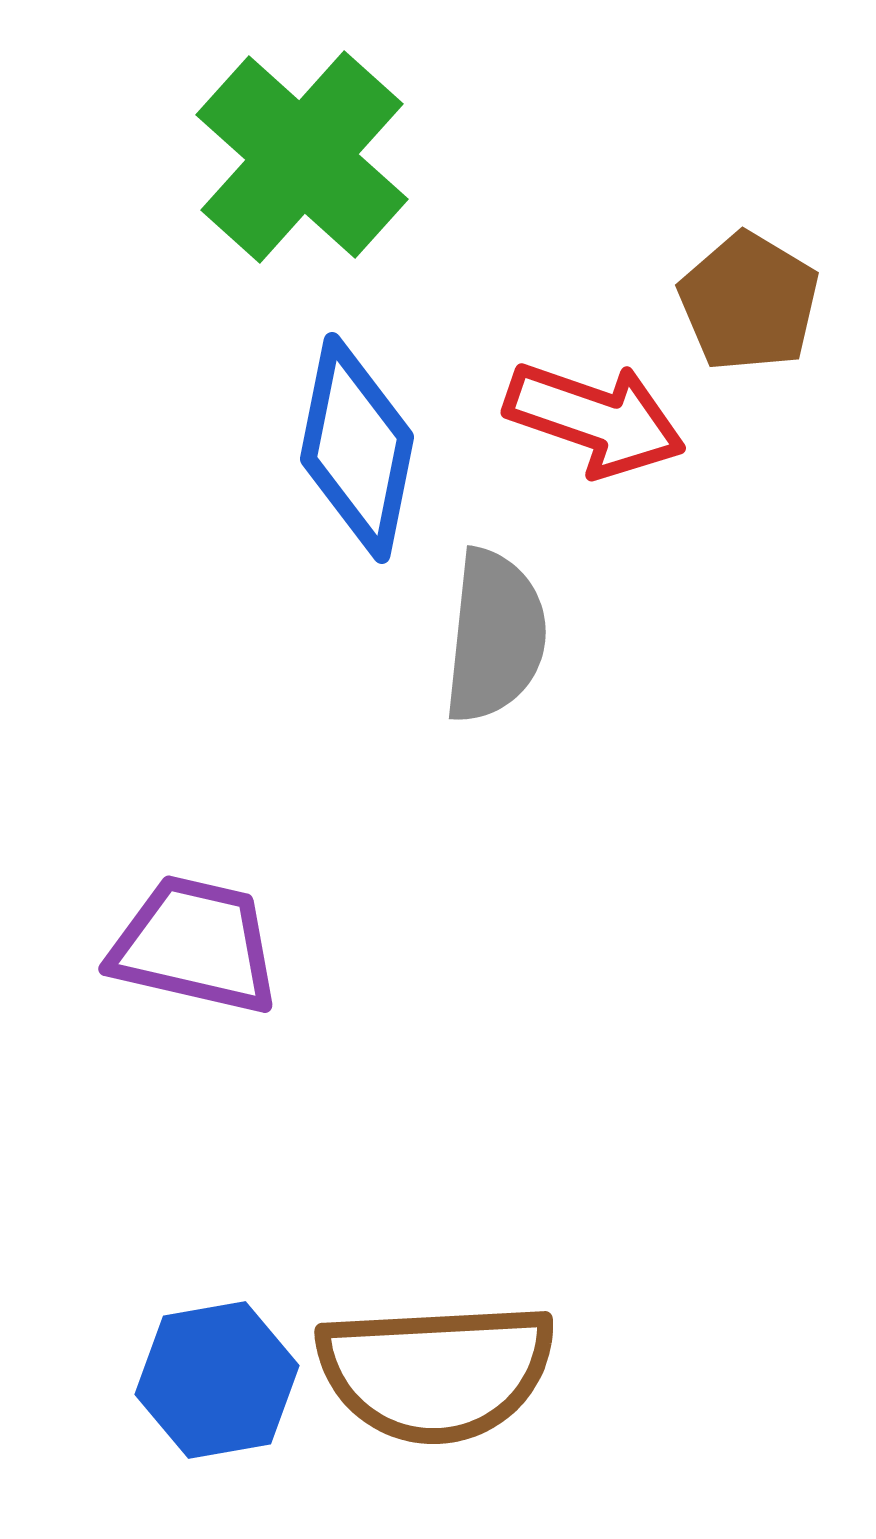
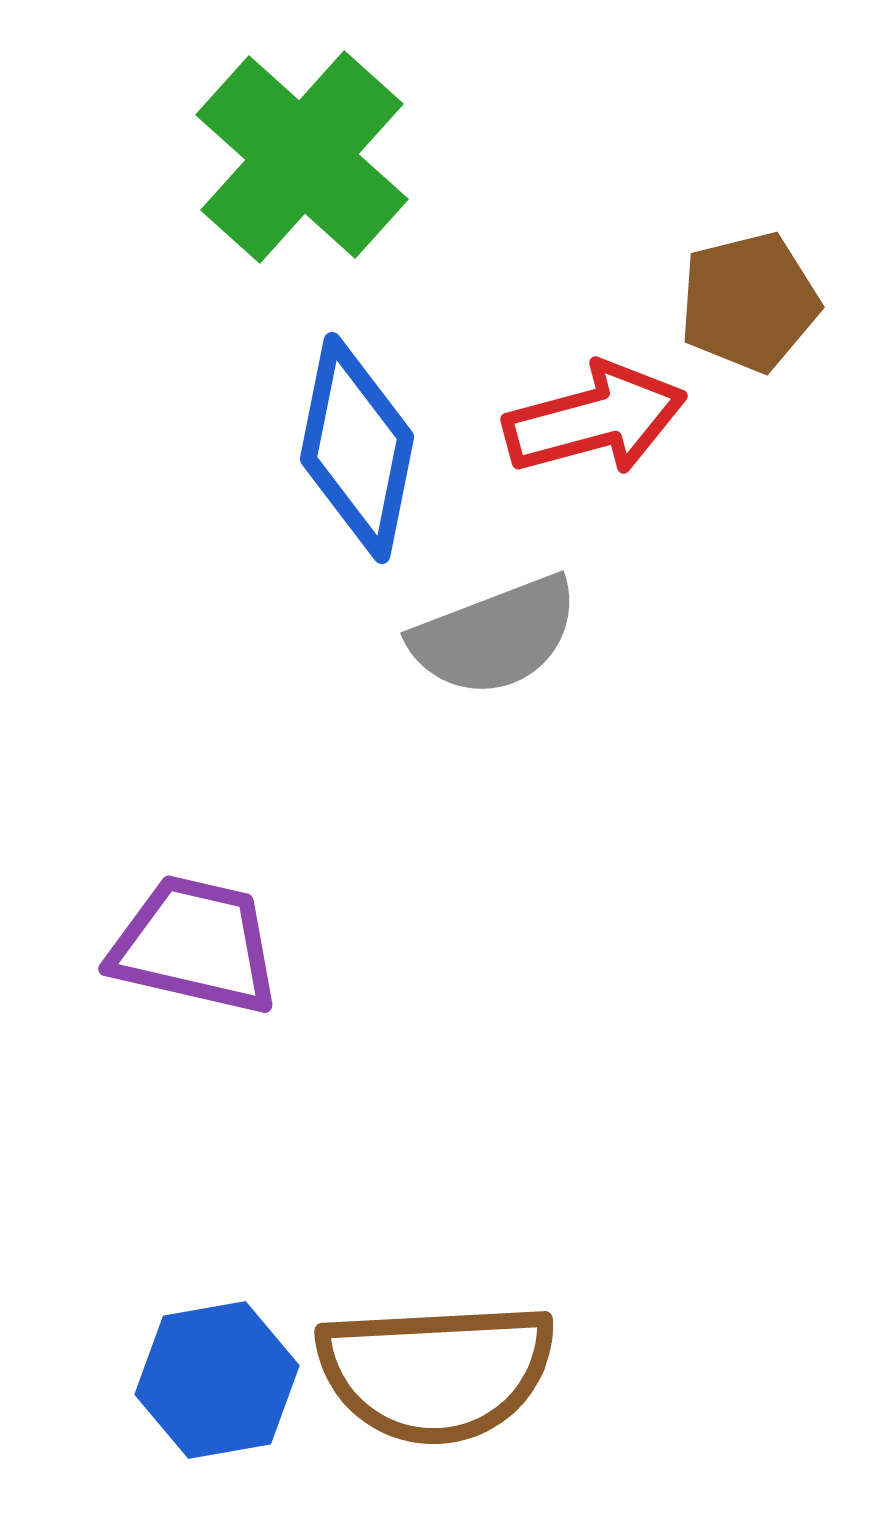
brown pentagon: rotated 27 degrees clockwise
red arrow: rotated 34 degrees counterclockwise
gray semicircle: rotated 63 degrees clockwise
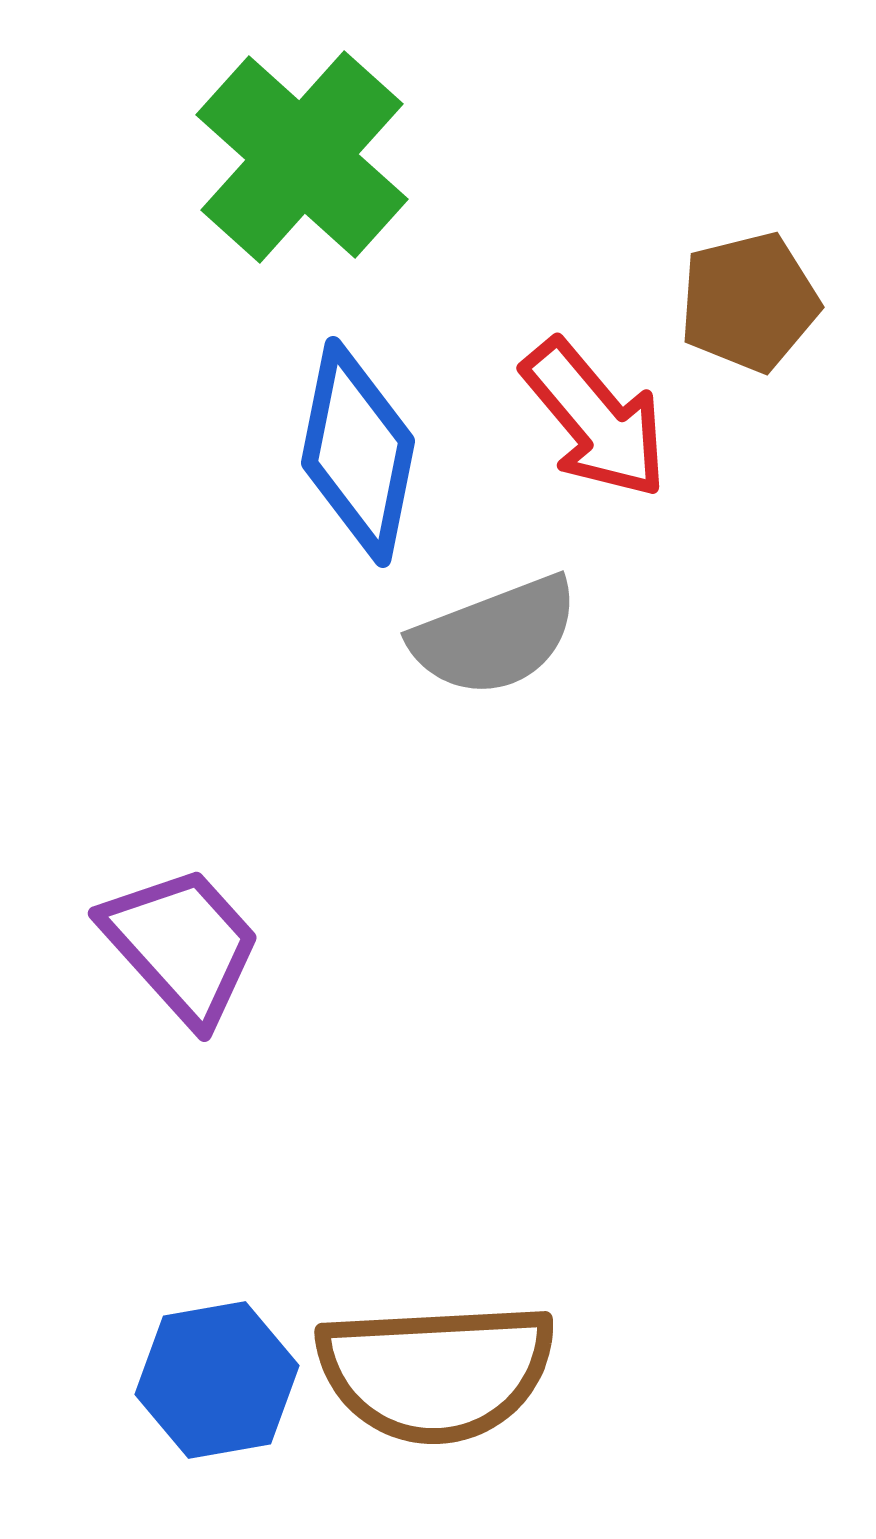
red arrow: rotated 65 degrees clockwise
blue diamond: moved 1 px right, 4 px down
purple trapezoid: moved 13 px left; rotated 35 degrees clockwise
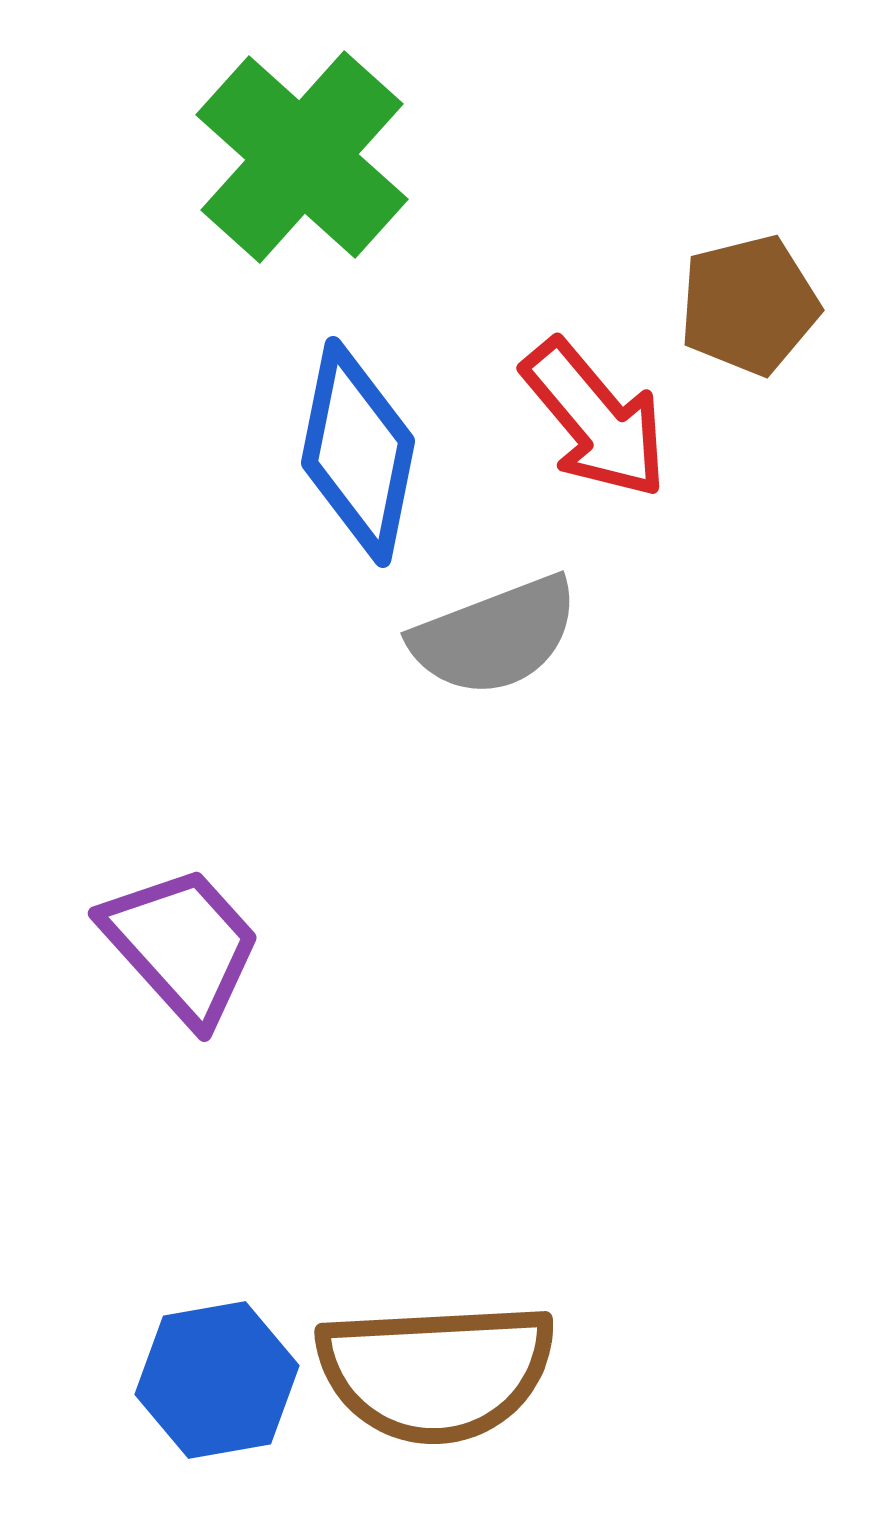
brown pentagon: moved 3 px down
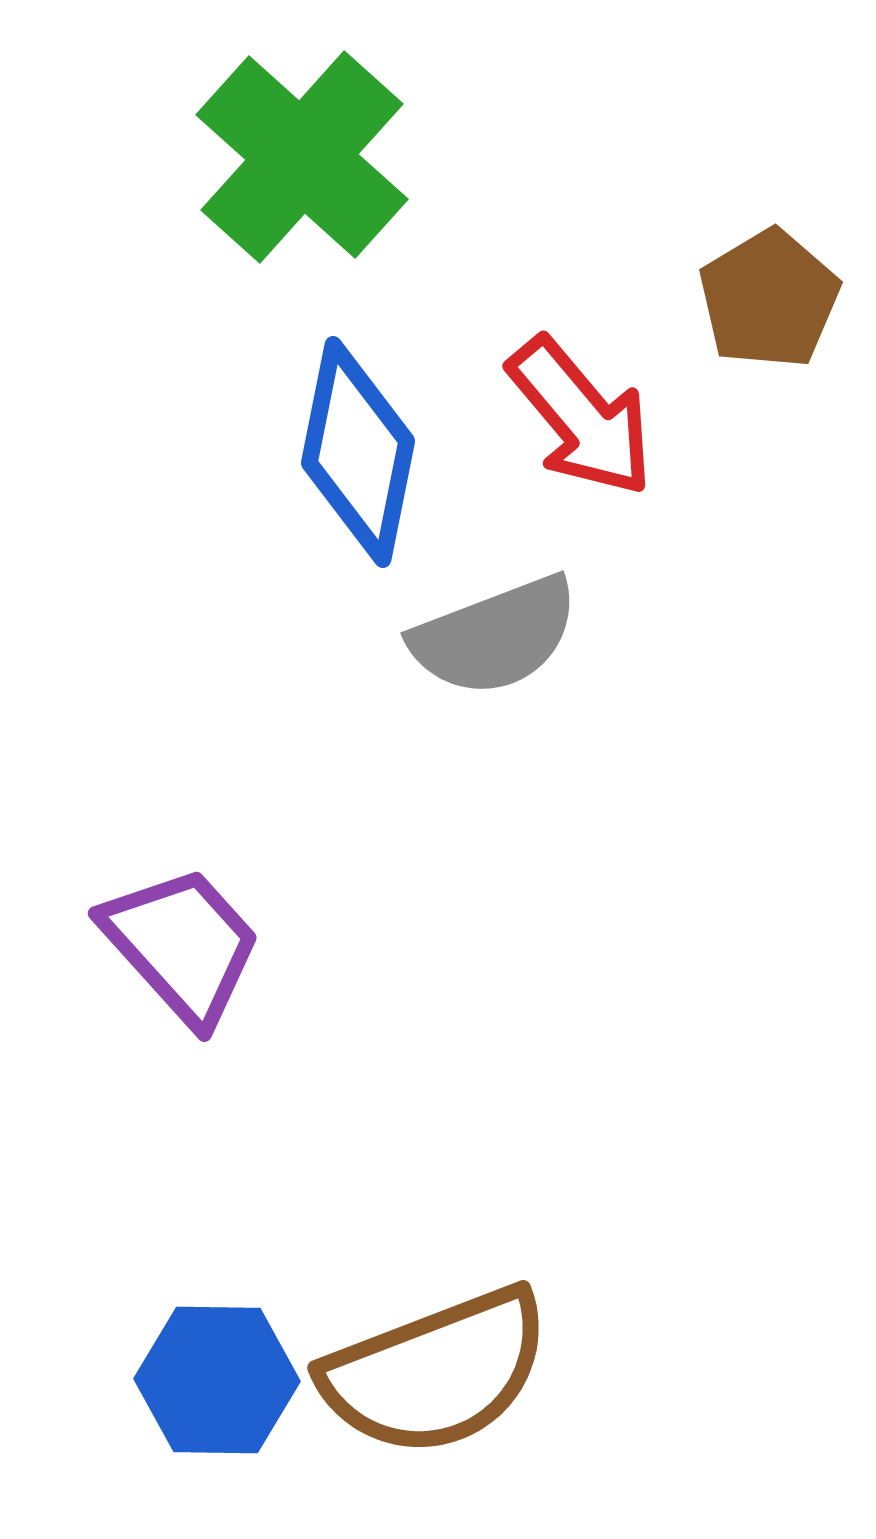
brown pentagon: moved 20 px right, 6 px up; rotated 17 degrees counterclockwise
red arrow: moved 14 px left, 2 px up
brown semicircle: rotated 18 degrees counterclockwise
blue hexagon: rotated 11 degrees clockwise
